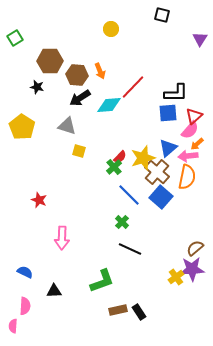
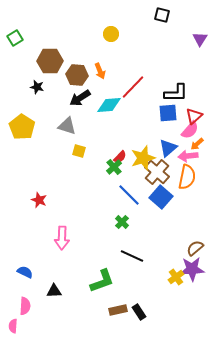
yellow circle at (111, 29): moved 5 px down
black line at (130, 249): moved 2 px right, 7 px down
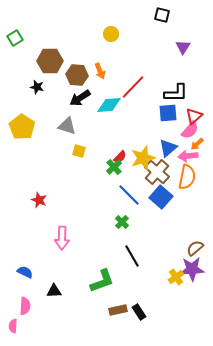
purple triangle at (200, 39): moved 17 px left, 8 px down
black line at (132, 256): rotated 35 degrees clockwise
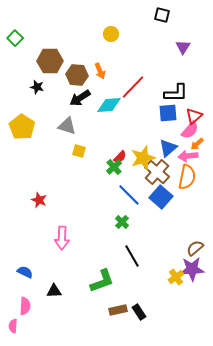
green square at (15, 38): rotated 14 degrees counterclockwise
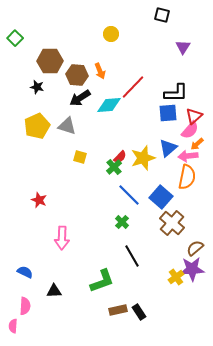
yellow pentagon at (22, 127): moved 15 px right, 1 px up; rotated 15 degrees clockwise
yellow square at (79, 151): moved 1 px right, 6 px down
brown cross at (157, 172): moved 15 px right, 51 px down
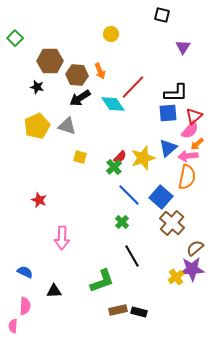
cyan diamond at (109, 105): moved 4 px right, 1 px up; rotated 60 degrees clockwise
black rectangle at (139, 312): rotated 42 degrees counterclockwise
